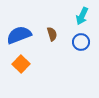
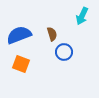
blue circle: moved 17 px left, 10 px down
orange square: rotated 24 degrees counterclockwise
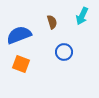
brown semicircle: moved 12 px up
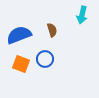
cyan arrow: moved 1 px up; rotated 12 degrees counterclockwise
brown semicircle: moved 8 px down
blue circle: moved 19 px left, 7 px down
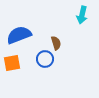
brown semicircle: moved 4 px right, 13 px down
orange square: moved 9 px left, 1 px up; rotated 30 degrees counterclockwise
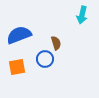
orange square: moved 5 px right, 4 px down
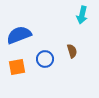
brown semicircle: moved 16 px right, 8 px down
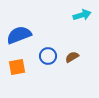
cyan arrow: rotated 120 degrees counterclockwise
brown semicircle: moved 6 px down; rotated 104 degrees counterclockwise
blue circle: moved 3 px right, 3 px up
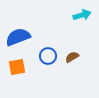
blue semicircle: moved 1 px left, 2 px down
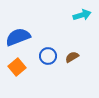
orange square: rotated 30 degrees counterclockwise
